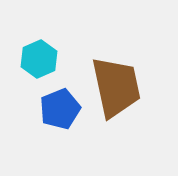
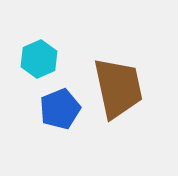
brown trapezoid: moved 2 px right, 1 px down
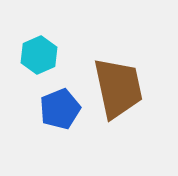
cyan hexagon: moved 4 px up
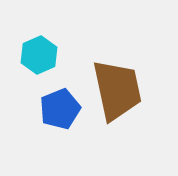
brown trapezoid: moved 1 px left, 2 px down
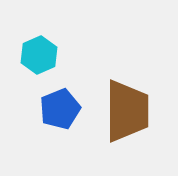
brown trapezoid: moved 10 px right, 21 px down; rotated 12 degrees clockwise
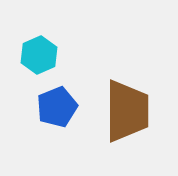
blue pentagon: moved 3 px left, 2 px up
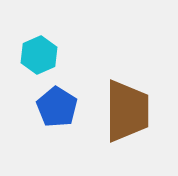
blue pentagon: rotated 18 degrees counterclockwise
